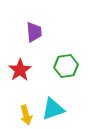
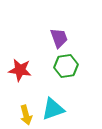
purple trapezoid: moved 25 px right, 6 px down; rotated 15 degrees counterclockwise
red star: rotated 30 degrees counterclockwise
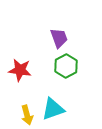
green hexagon: rotated 20 degrees counterclockwise
yellow arrow: moved 1 px right
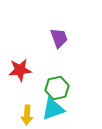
green hexagon: moved 9 px left, 22 px down; rotated 15 degrees clockwise
red star: rotated 15 degrees counterclockwise
yellow arrow: rotated 18 degrees clockwise
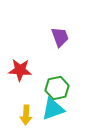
purple trapezoid: moved 1 px right, 1 px up
red star: rotated 10 degrees clockwise
yellow arrow: moved 1 px left
